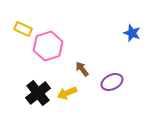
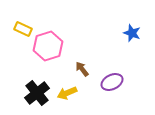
black cross: moved 1 px left
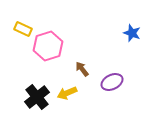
black cross: moved 4 px down
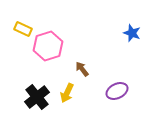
purple ellipse: moved 5 px right, 9 px down
yellow arrow: rotated 42 degrees counterclockwise
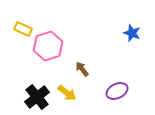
yellow arrow: rotated 78 degrees counterclockwise
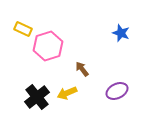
blue star: moved 11 px left
yellow arrow: rotated 120 degrees clockwise
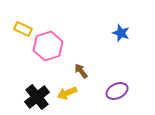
brown arrow: moved 1 px left, 2 px down
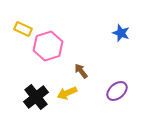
purple ellipse: rotated 15 degrees counterclockwise
black cross: moved 1 px left
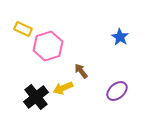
blue star: moved 1 px left, 4 px down; rotated 12 degrees clockwise
yellow arrow: moved 4 px left, 5 px up
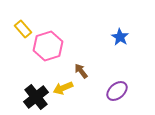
yellow rectangle: rotated 24 degrees clockwise
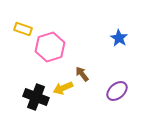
yellow rectangle: rotated 30 degrees counterclockwise
blue star: moved 1 px left, 1 px down
pink hexagon: moved 2 px right, 1 px down
brown arrow: moved 1 px right, 3 px down
black cross: rotated 30 degrees counterclockwise
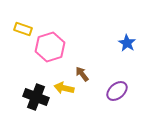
blue star: moved 8 px right, 5 px down
yellow arrow: moved 1 px right; rotated 36 degrees clockwise
